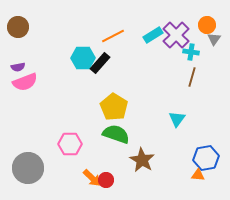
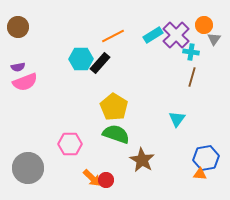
orange circle: moved 3 px left
cyan hexagon: moved 2 px left, 1 px down
orange triangle: moved 2 px right, 1 px up
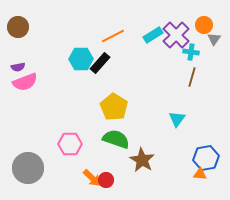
green semicircle: moved 5 px down
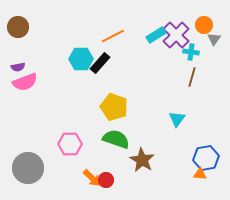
cyan rectangle: moved 3 px right
yellow pentagon: rotated 12 degrees counterclockwise
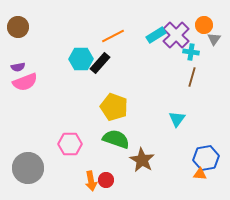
orange arrow: moved 1 px left, 3 px down; rotated 36 degrees clockwise
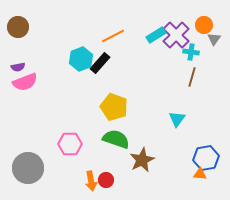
cyan hexagon: rotated 20 degrees counterclockwise
brown star: rotated 15 degrees clockwise
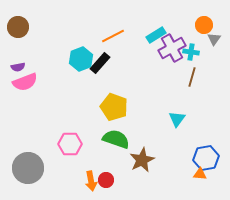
purple cross: moved 4 px left, 13 px down; rotated 16 degrees clockwise
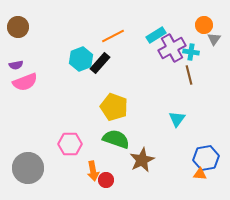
purple semicircle: moved 2 px left, 2 px up
brown line: moved 3 px left, 2 px up; rotated 30 degrees counterclockwise
orange arrow: moved 2 px right, 10 px up
